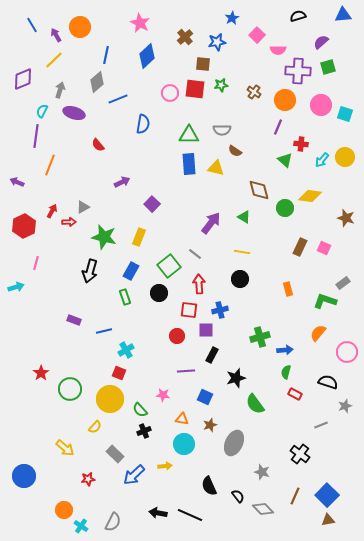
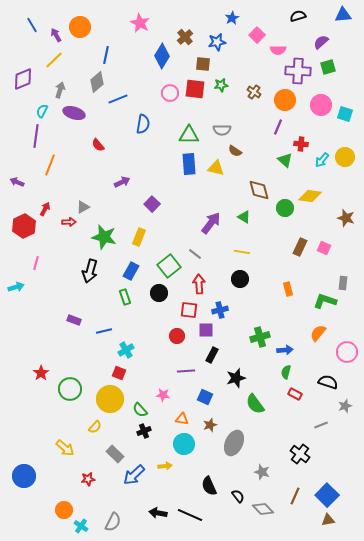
blue diamond at (147, 56): moved 15 px right; rotated 15 degrees counterclockwise
red arrow at (52, 211): moved 7 px left, 2 px up
gray rectangle at (343, 283): rotated 48 degrees counterclockwise
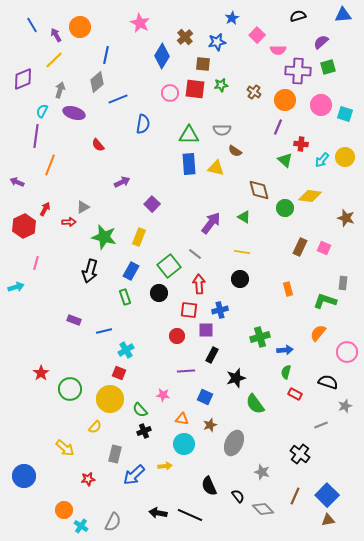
gray rectangle at (115, 454): rotated 60 degrees clockwise
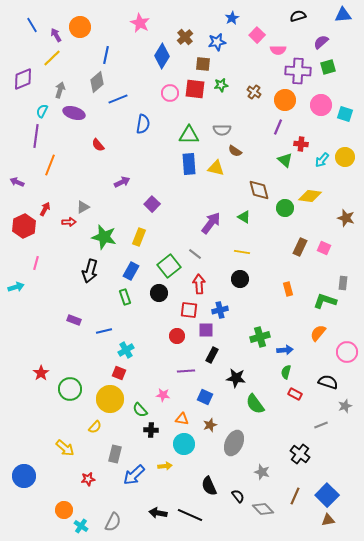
yellow line at (54, 60): moved 2 px left, 2 px up
black star at (236, 378): rotated 24 degrees clockwise
black cross at (144, 431): moved 7 px right, 1 px up; rotated 24 degrees clockwise
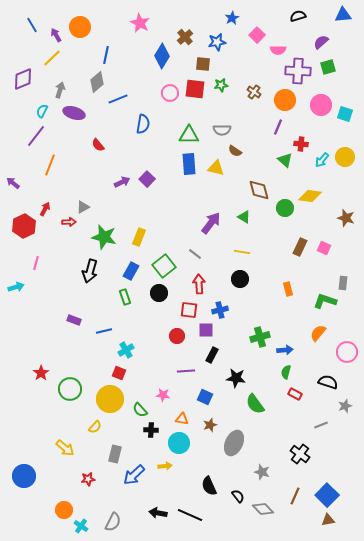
purple line at (36, 136): rotated 30 degrees clockwise
purple arrow at (17, 182): moved 4 px left, 1 px down; rotated 16 degrees clockwise
purple square at (152, 204): moved 5 px left, 25 px up
green square at (169, 266): moved 5 px left
cyan circle at (184, 444): moved 5 px left, 1 px up
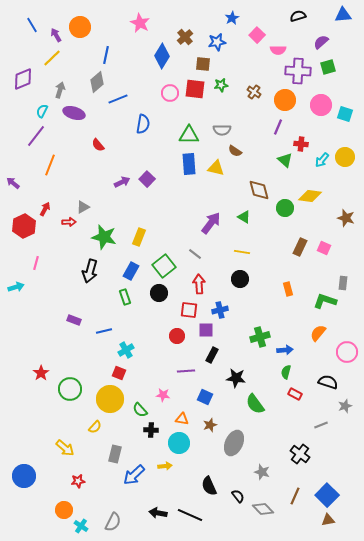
red star at (88, 479): moved 10 px left, 2 px down
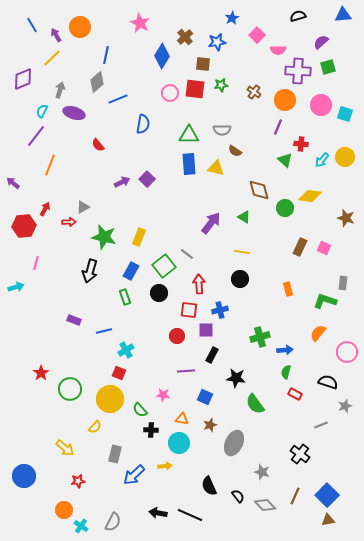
red hexagon at (24, 226): rotated 20 degrees clockwise
gray line at (195, 254): moved 8 px left
gray diamond at (263, 509): moved 2 px right, 4 px up
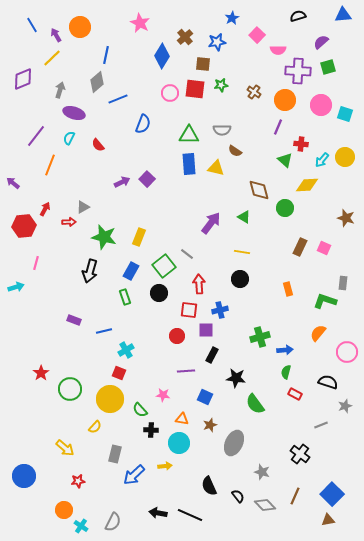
cyan semicircle at (42, 111): moved 27 px right, 27 px down
blue semicircle at (143, 124): rotated 12 degrees clockwise
yellow diamond at (310, 196): moved 3 px left, 11 px up; rotated 10 degrees counterclockwise
blue square at (327, 495): moved 5 px right, 1 px up
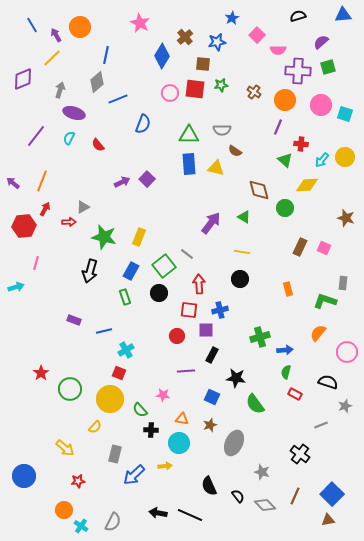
orange line at (50, 165): moved 8 px left, 16 px down
blue square at (205, 397): moved 7 px right
